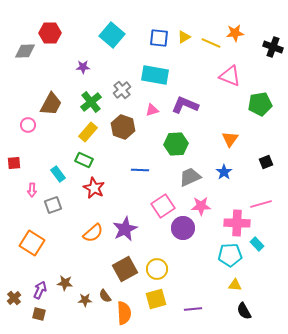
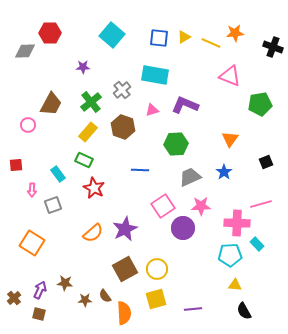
red square at (14, 163): moved 2 px right, 2 px down
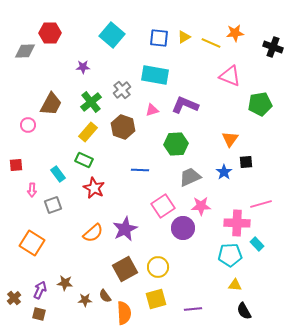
black square at (266, 162): moved 20 px left; rotated 16 degrees clockwise
yellow circle at (157, 269): moved 1 px right, 2 px up
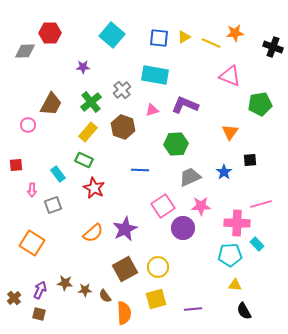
orange triangle at (230, 139): moved 7 px up
black square at (246, 162): moved 4 px right, 2 px up
brown star at (85, 300): moved 10 px up
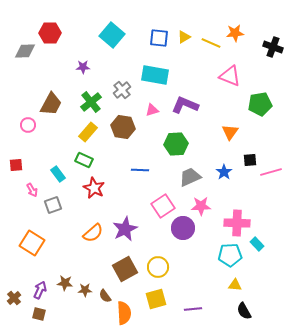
brown hexagon at (123, 127): rotated 10 degrees counterclockwise
pink arrow at (32, 190): rotated 32 degrees counterclockwise
pink line at (261, 204): moved 10 px right, 32 px up
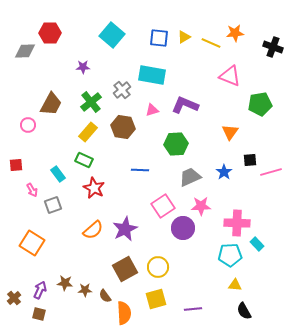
cyan rectangle at (155, 75): moved 3 px left
orange semicircle at (93, 233): moved 3 px up
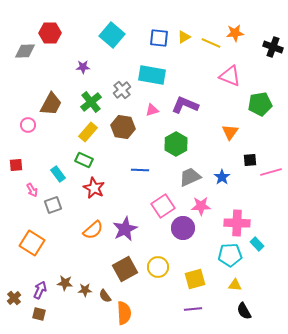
green hexagon at (176, 144): rotated 25 degrees counterclockwise
blue star at (224, 172): moved 2 px left, 5 px down
yellow square at (156, 299): moved 39 px right, 20 px up
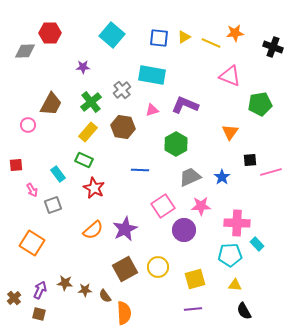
purple circle at (183, 228): moved 1 px right, 2 px down
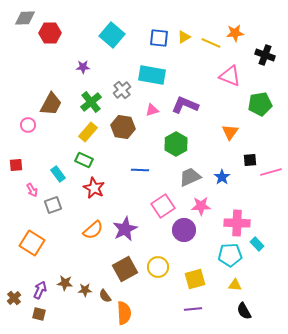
black cross at (273, 47): moved 8 px left, 8 px down
gray diamond at (25, 51): moved 33 px up
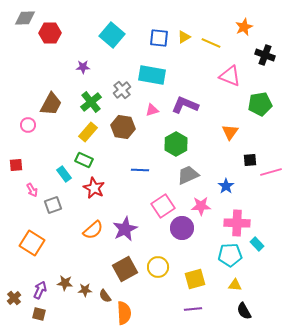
orange star at (235, 33): moved 9 px right, 6 px up; rotated 18 degrees counterclockwise
cyan rectangle at (58, 174): moved 6 px right
gray trapezoid at (190, 177): moved 2 px left, 2 px up
blue star at (222, 177): moved 4 px right, 9 px down
purple circle at (184, 230): moved 2 px left, 2 px up
